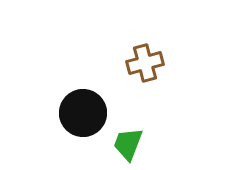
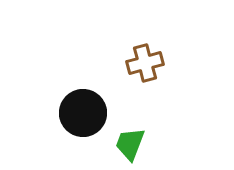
green trapezoid: moved 2 px right
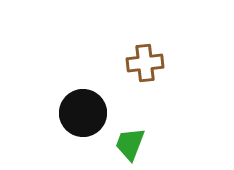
brown cross: rotated 9 degrees clockwise
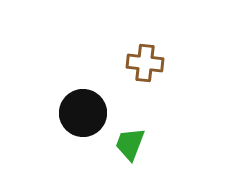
brown cross: rotated 12 degrees clockwise
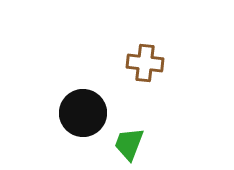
green trapezoid: moved 1 px left
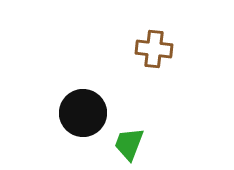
brown cross: moved 9 px right, 14 px up
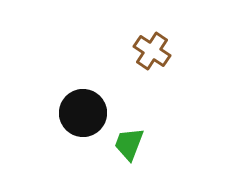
brown cross: moved 2 px left, 2 px down; rotated 27 degrees clockwise
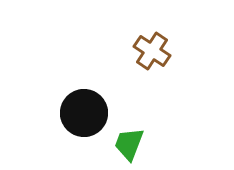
black circle: moved 1 px right
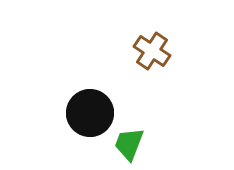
black circle: moved 6 px right
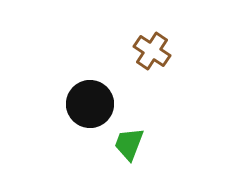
black circle: moved 9 px up
